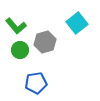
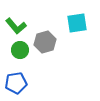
cyan square: rotated 30 degrees clockwise
blue pentagon: moved 20 px left
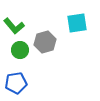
green L-shape: moved 2 px left
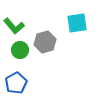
blue pentagon: rotated 20 degrees counterclockwise
